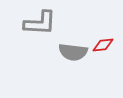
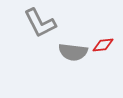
gray L-shape: rotated 60 degrees clockwise
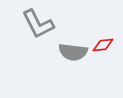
gray L-shape: moved 2 px left, 1 px down
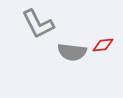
gray semicircle: moved 1 px left
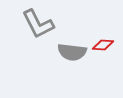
red diamond: rotated 10 degrees clockwise
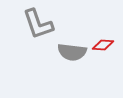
gray L-shape: rotated 8 degrees clockwise
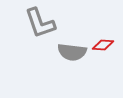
gray L-shape: moved 2 px right, 1 px up
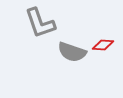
gray semicircle: rotated 12 degrees clockwise
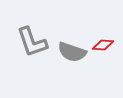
gray L-shape: moved 8 px left, 19 px down
